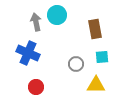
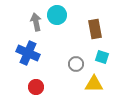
cyan square: rotated 24 degrees clockwise
yellow triangle: moved 2 px left, 1 px up
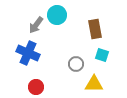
gray arrow: moved 3 px down; rotated 132 degrees counterclockwise
cyan square: moved 2 px up
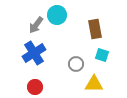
blue cross: moved 6 px right; rotated 35 degrees clockwise
red circle: moved 1 px left
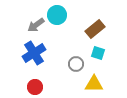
gray arrow: rotated 18 degrees clockwise
brown rectangle: rotated 60 degrees clockwise
cyan square: moved 4 px left, 2 px up
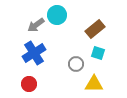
red circle: moved 6 px left, 3 px up
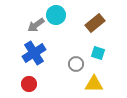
cyan circle: moved 1 px left
brown rectangle: moved 6 px up
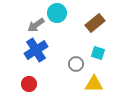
cyan circle: moved 1 px right, 2 px up
blue cross: moved 2 px right, 3 px up
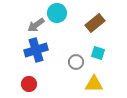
blue cross: rotated 15 degrees clockwise
gray circle: moved 2 px up
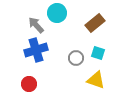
gray arrow: rotated 84 degrees clockwise
gray circle: moved 4 px up
yellow triangle: moved 2 px right, 4 px up; rotated 18 degrees clockwise
